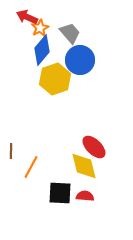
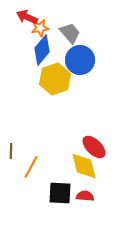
orange star: rotated 18 degrees clockwise
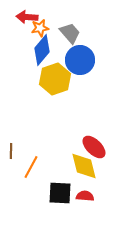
red arrow: rotated 20 degrees counterclockwise
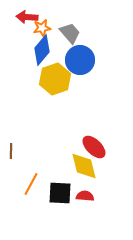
orange star: moved 2 px right
orange line: moved 17 px down
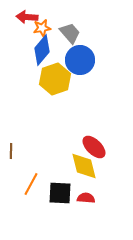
red semicircle: moved 1 px right, 2 px down
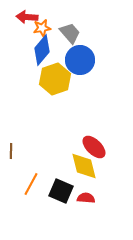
black square: moved 1 px right, 2 px up; rotated 20 degrees clockwise
